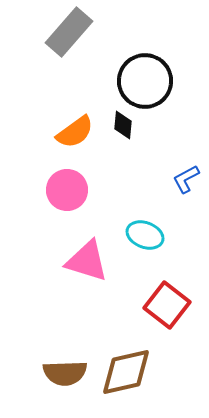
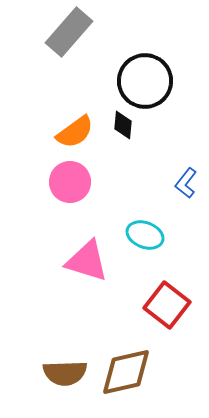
blue L-shape: moved 4 px down; rotated 24 degrees counterclockwise
pink circle: moved 3 px right, 8 px up
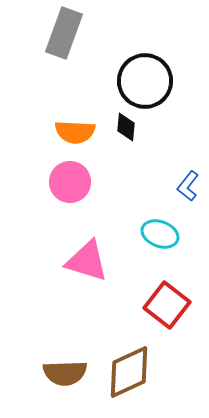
gray rectangle: moved 5 px left, 1 px down; rotated 21 degrees counterclockwise
black diamond: moved 3 px right, 2 px down
orange semicircle: rotated 39 degrees clockwise
blue L-shape: moved 2 px right, 3 px down
cyan ellipse: moved 15 px right, 1 px up
brown diamond: moved 3 px right; rotated 12 degrees counterclockwise
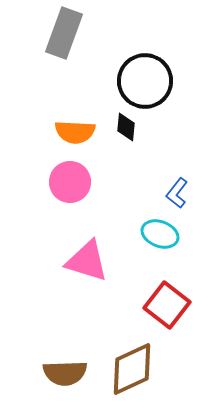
blue L-shape: moved 11 px left, 7 px down
brown diamond: moved 3 px right, 3 px up
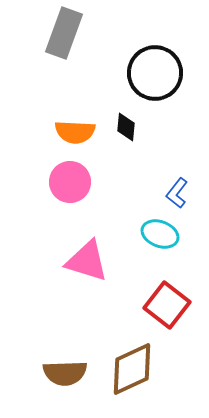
black circle: moved 10 px right, 8 px up
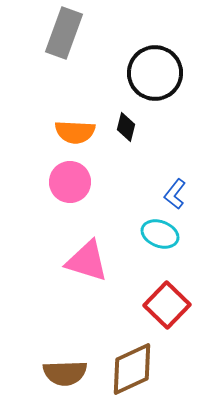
black diamond: rotated 8 degrees clockwise
blue L-shape: moved 2 px left, 1 px down
red square: rotated 6 degrees clockwise
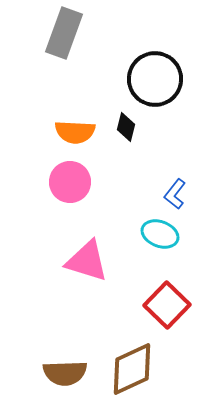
black circle: moved 6 px down
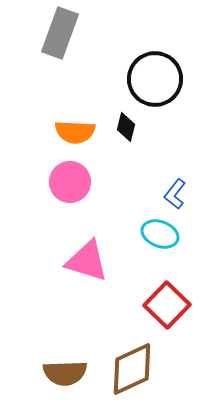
gray rectangle: moved 4 px left
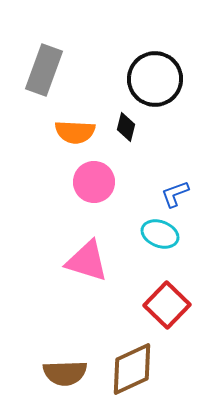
gray rectangle: moved 16 px left, 37 px down
pink circle: moved 24 px right
blue L-shape: rotated 32 degrees clockwise
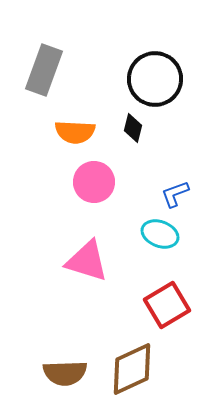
black diamond: moved 7 px right, 1 px down
red square: rotated 15 degrees clockwise
